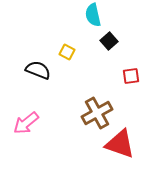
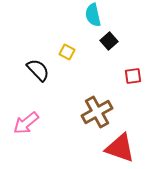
black semicircle: rotated 25 degrees clockwise
red square: moved 2 px right
brown cross: moved 1 px up
red triangle: moved 4 px down
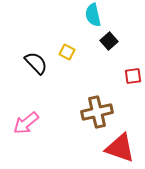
black semicircle: moved 2 px left, 7 px up
brown cross: rotated 16 degrees clockwise
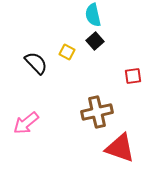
black square: moved 14 px left
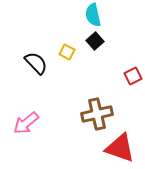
red square: rotated 18 degrees counterclockwise
brown cross: moved 2 px down
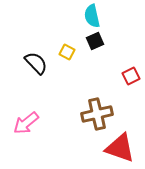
cyan semicircle: moved 1 px left, 1 px down
black square: rotated 18 degrees clockwise
red square: moved 2 px left
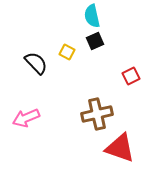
pink arrow: moved 5 px up; rotated 16 degrees clockwise
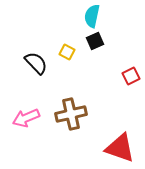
cyan semicircle: rotated 25 degrees clockwise
brown cross: moved 26 px left
